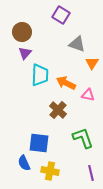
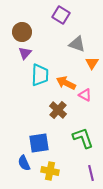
pink triangle: moved 3 px left; rotated 16 degrees clockwise
blue square: rotated 15 degrees counterclockwise
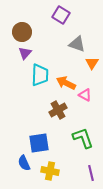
brown cross: rotated 18 degrees clockwise
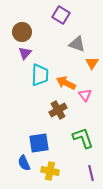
pink triangle: rotated 24 degrees clockwise
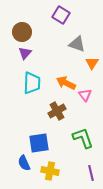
cyan trapezoid: moved 8 px left, 8 px down
brown cross: moved 1 px left, 1 px down
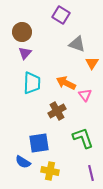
blue semicircle: moved 1 px left, 1 px up; rotated 35 degrees counterclockwise
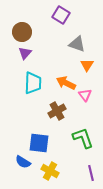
orange triangle: moved 5 px left, 2 px down
cyan trapezoid: moved 1 px right
blue square: rotated 15 degrees clockwise
yellow cross: rotated 18 degrees clockwise
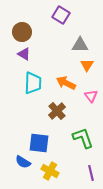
gray triangle: moved 3 px right, 1 px down; rotated 18 degrees counterclockwise
purple triangle: moved 1 px left, 1 px down; rotated 40 degrees counterclockwise
pink triangle: moved 6 px right, 1 px down
brown cross: rotated 12 degrees counterclockwise
